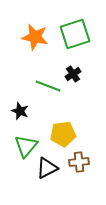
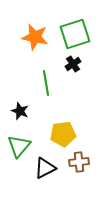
black cross: moved 10 px up
green line: moved 2 px left, 3 px up; rotated 60 degrees clockwise
green triangle: moved 7 px left
black triangle: moved 2 px left
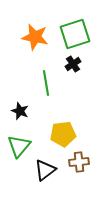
black triangle: moved 2 px down; rotated 10 degrees counterclockwise
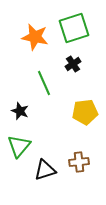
green square: moved 1 px left, 6 px up
green line: moved 2 px left; rotated 15 degrees counterclockwise
yellow pentagon: moved 22 px right, 22 px up
black triangle: rotated 20 degrees clockwise
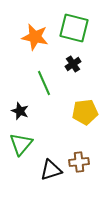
green square: rotated 32 degrees clockwise
green triangle: moved 2 px right, 2 px up
black triangle: moved 6 px right
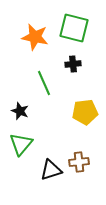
black cross: rotated 28 degrees clockwise
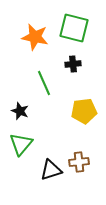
yellow pentagon: moved 1 px left, 1 px up
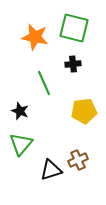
brown cross: moved 1 px left, 2 px up; rotated 18 degrees counterclockwise
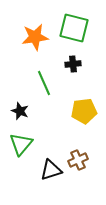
orange star: rotated 20 degrees counterclockwise
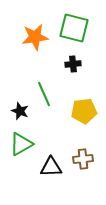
green line: moved 11 px down
green triangle: rotated 20 degrees clockwise
brown cross: moved 5 px right, 1 px up; rotated 18 degrees clockwise
black triangle: moved 3 px up; rotated 15 degrees clockwise
